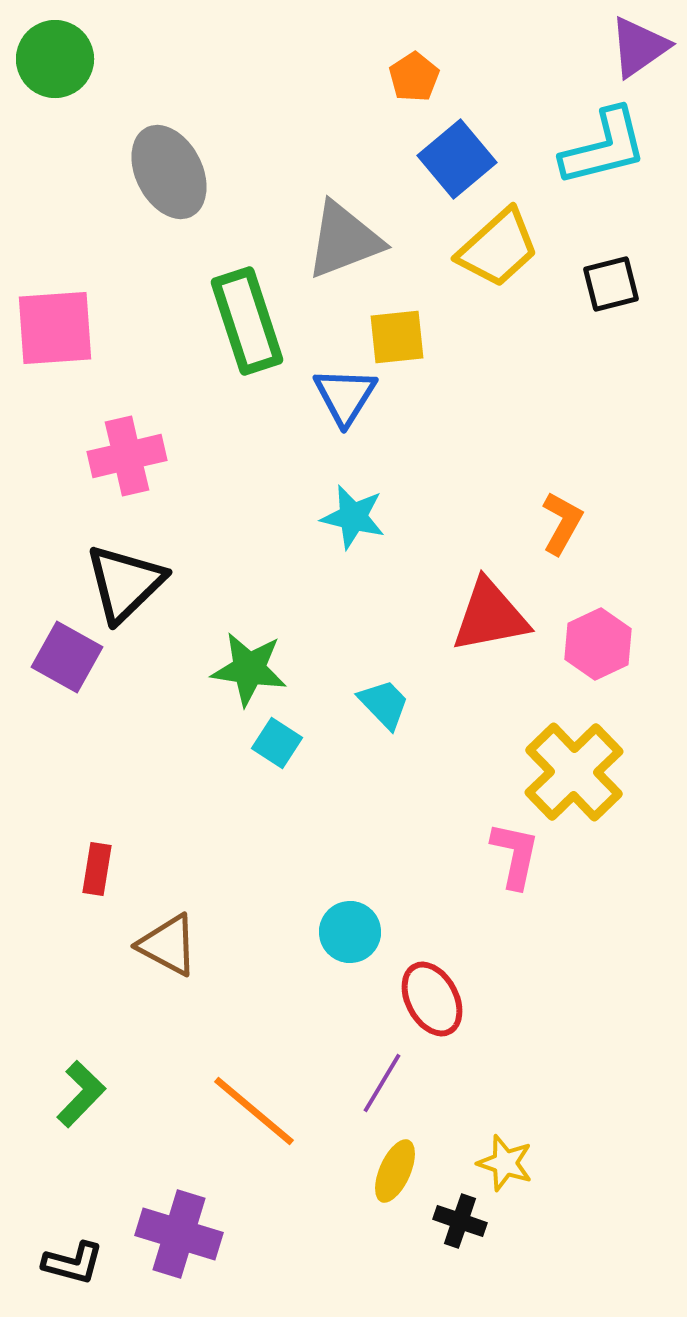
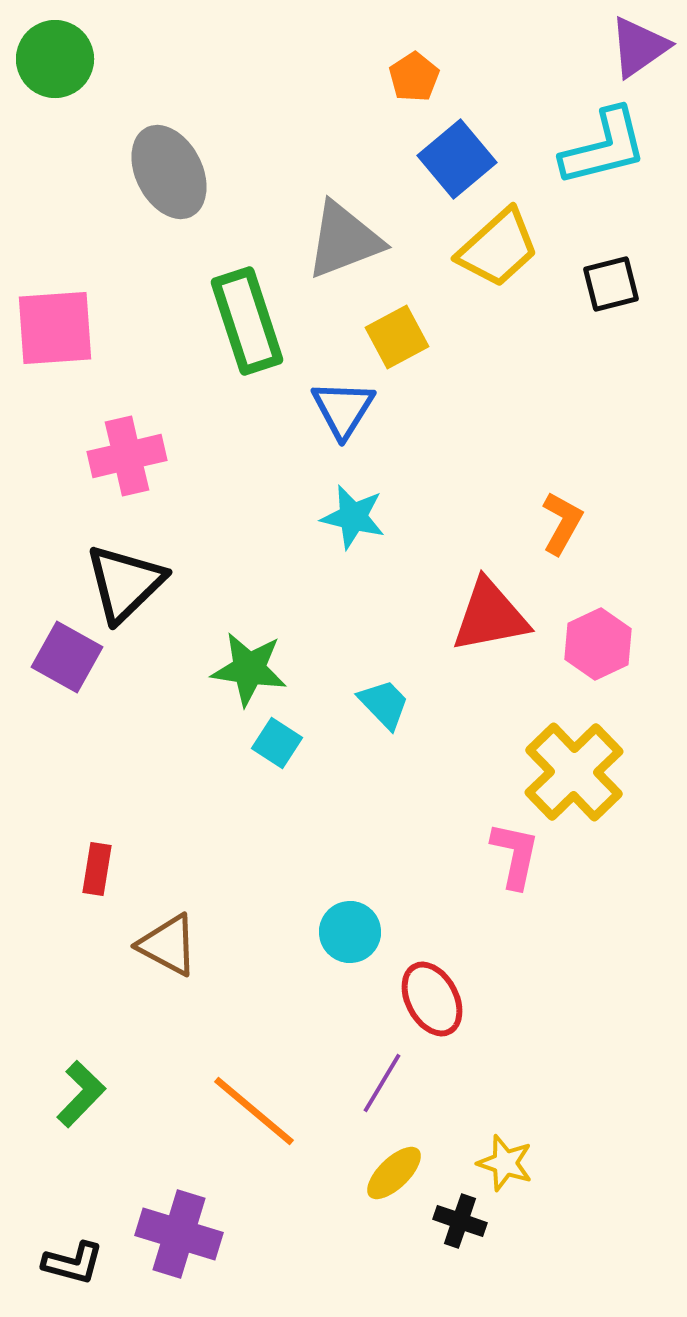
yellow square: rotated 22 degrees counterclockwise
blue triangle: moved 2 px left, 13 px down
yellow ellipse: moved 1 px left, 2 px down; rotated 22 degrees clockwise
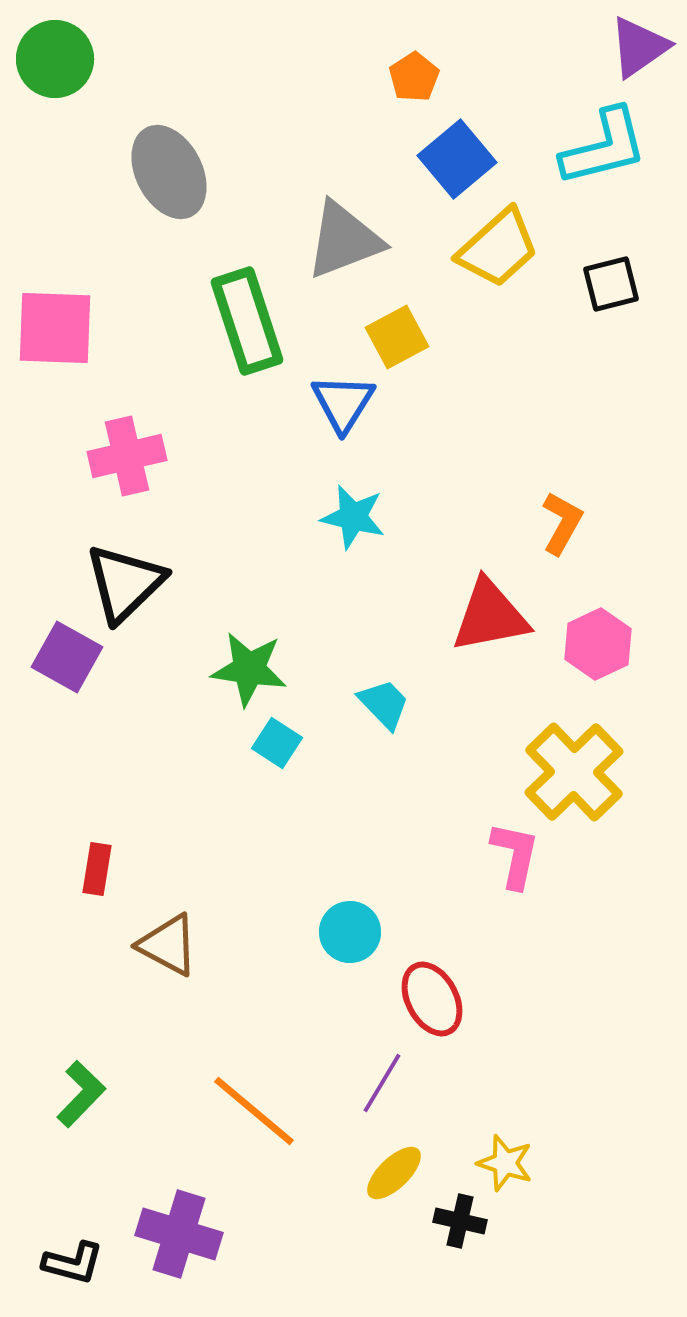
pink square: rotated 6 degrees clockwise
blue triangle: moved 6 px up
black cross: rotated 6 degrees counterclockwise
